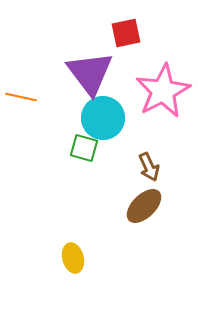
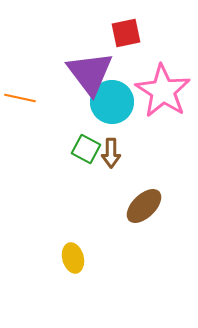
pink star: rotated 12 degrees counterclockwise
orange line: moved 1 px left, 1 px down
cyan circle: moved 9 px right, 16 px up
green square: moved 2 px right, 1 px down; rotated 12 degrees clockwise
brown arrow: moved 38 px left, 14 px up; rotated 24 degrees clockwise
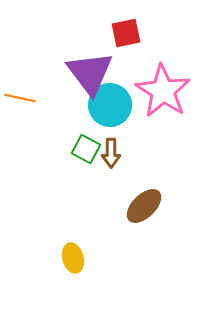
cyan circle: moved 2 px left, 3 px down
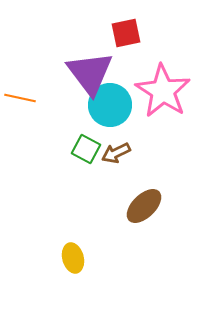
brown arrow: moved 5 px right; rotated 64 degrees clockwise
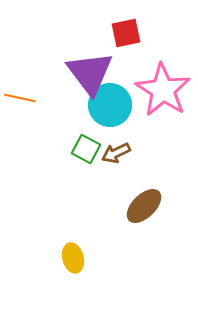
pink star: moved 1 px up
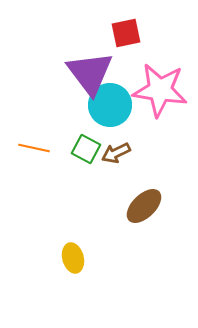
pink star: moved 3 px left; rotated 24 degrees counterclockwise
orange line: moved 14 px right, 50 px down
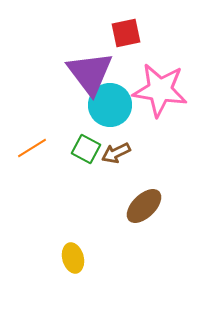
orange line: moved 2 px left; rotated 44 degrees counterclockwise
